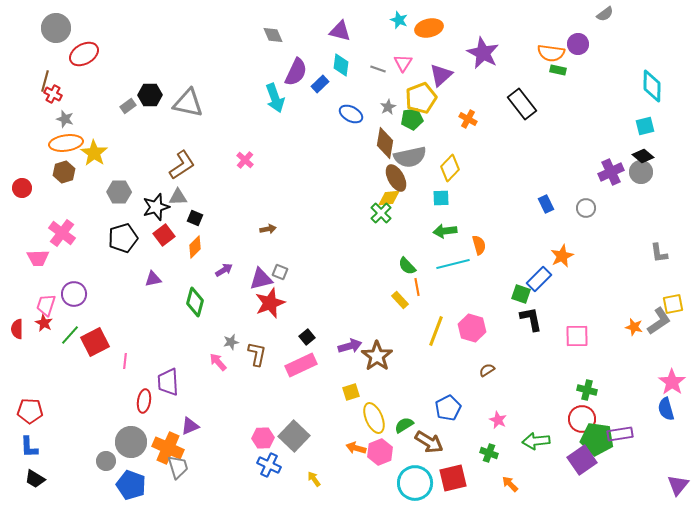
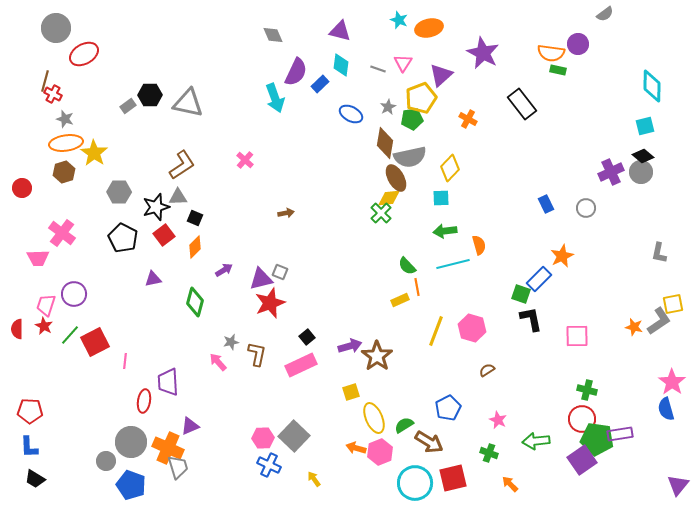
brown arrow at (268, 229): moved 18 px right, 16 px up
black pentagon at (123, 238): rotated 28 degrees counterclockwise
gray L-shape at (659, 253): rotated 20 degrees clockwise
yellow rectangle at (400, 300): rotated 72 degrees counterclockwise
red star at (44, 323): moved 3 px down
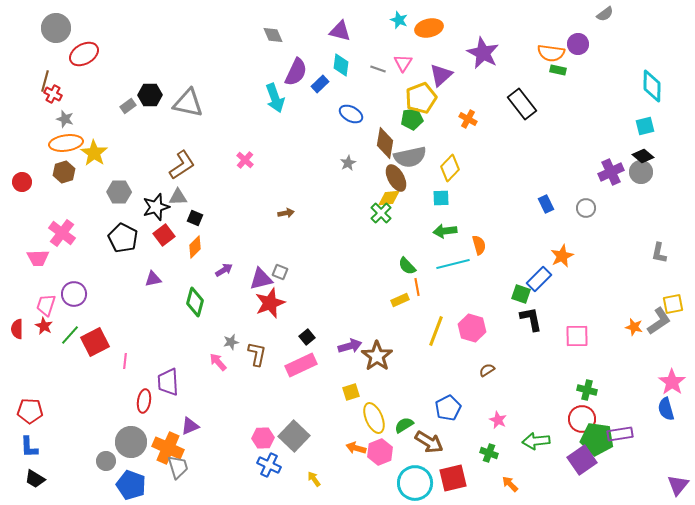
gray star at (388, 107): moved 40 px left, 56 px down
red circle at (22, 188): moved 6 px up
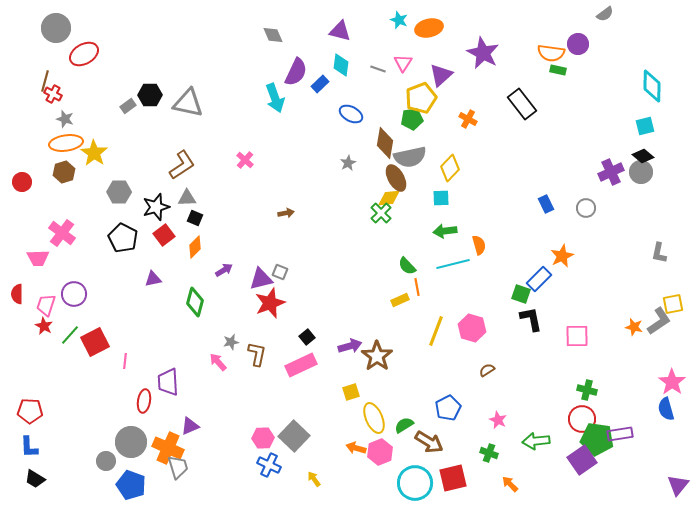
gray triangle at (178, 197): moved 9 px right, 1 px down
red semicircle at (17, 329): moved 35 px up
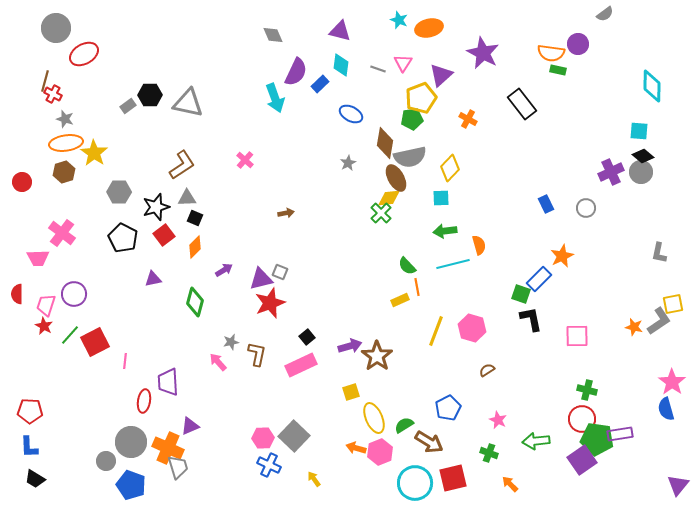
cyan square at (645, 126): moved 6 px left, 5 px down; rotated 18 degrees clockwise
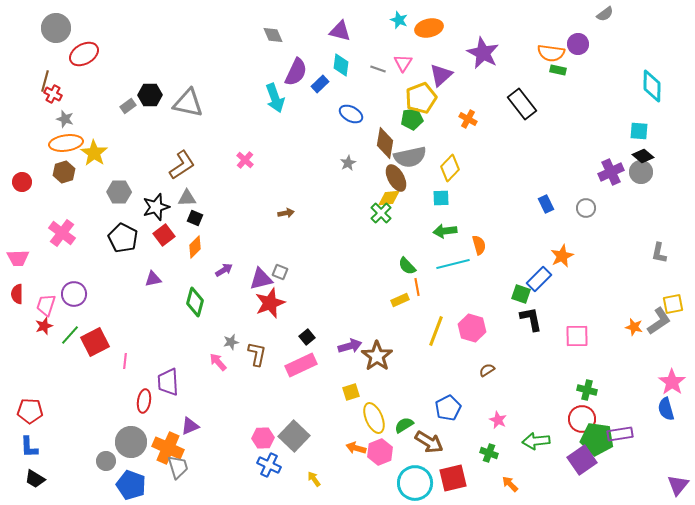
pink trapezoid at (38, 258): moved 20 px left
red star at (44, 326): rotated 24 degrees clockwise
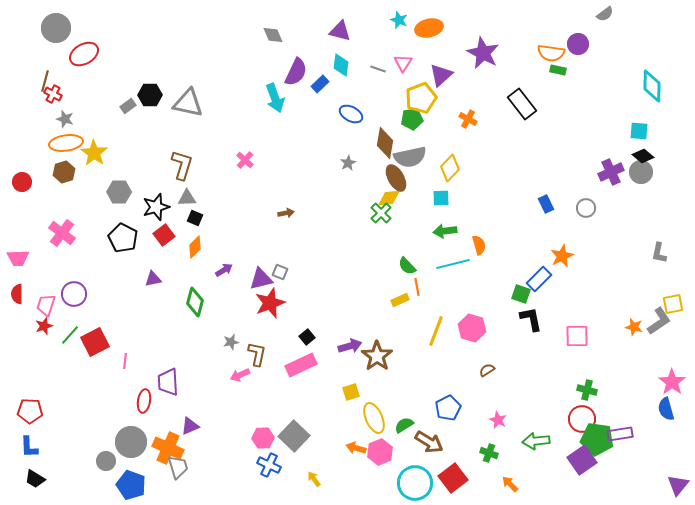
brown L-shape at (182, 165): rotated 40 degrees counterclockwise
pink arrow at (218, 362): moved 22 px right, 13 px down; rotated 72 degrees counterclockwise
red square at (453, 478): rotated 24 degrees counterclockwise
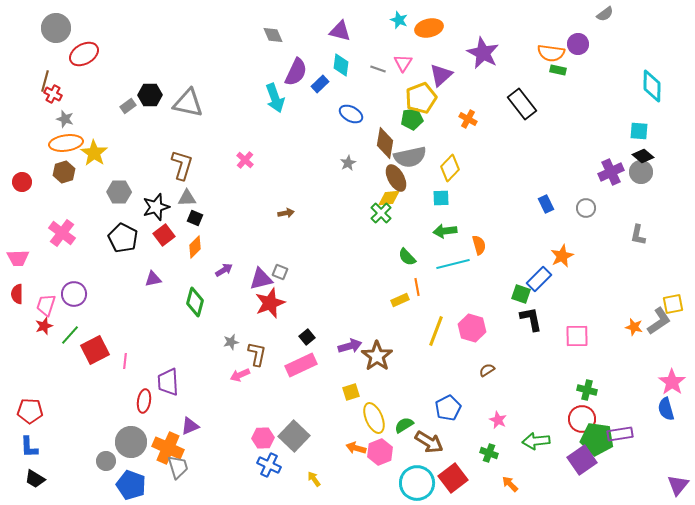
gray L-shape at (659, 253): moved 21 px left, 18 px up
green semicircle at (407, 266): moved 9 px up
red square at (95, 342): moved 8 px down
cyan circle at (415, 483): moved 2 px right
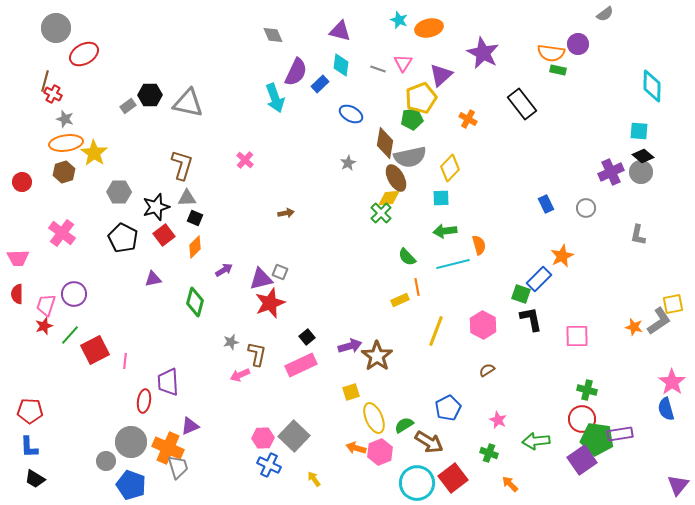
pink hexagon at (472, 328): moved 11 px right, 3 px up; rotated 12 degrees clockwise
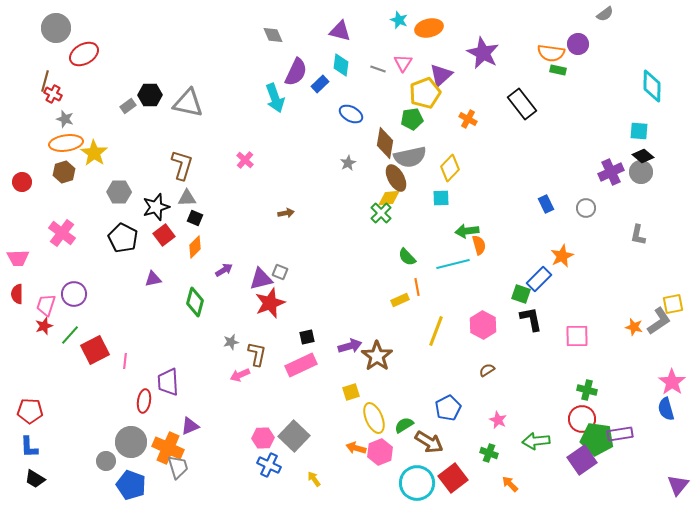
yellow pentagon at (421, 98): moved 4 px right, 5 px up
green arrow at (445, 231): moved 22 px right
black square at (307, 337): rotated 28 degrees clockwise
